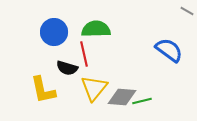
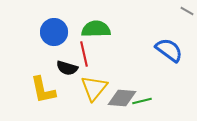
gray diamond: moved 1 px down
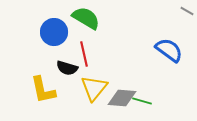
green semicircle: moved 10 px left, 11 px up; rotated 32 degrees clockwise
green line: rotated 30 degrees clockwise
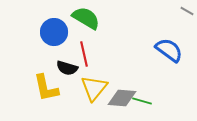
yellow L-shape: moved 3 px right, 2 px up
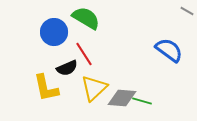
red line: rotated 20 degrees counterclockwise
black semicircle: rotated 40 degrees counterclockwise
yellow triangle: rotated 8 degrees clockwise
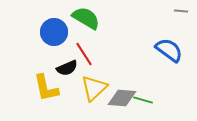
gray line: moved 6 px left; rotated 24 degrees counterclockwise
green line: moved 1 px right, 1 px up
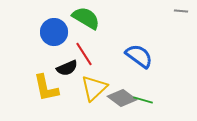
blue semicircle: moved 30 px left, 6 px down
gray diamond: rotated 32 degrees clockwise
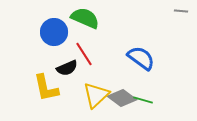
green semicircle: moved 1 px left; rotated 8 degrees counterclockwise
blue semicircle: moved 2 px right, 2 px down
yellow triangle: moved 2 px right, 7 px down
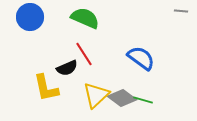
blue circle: moved 24 px left, 15 px up
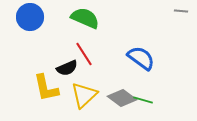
yellow triangle: moved 12 px left
